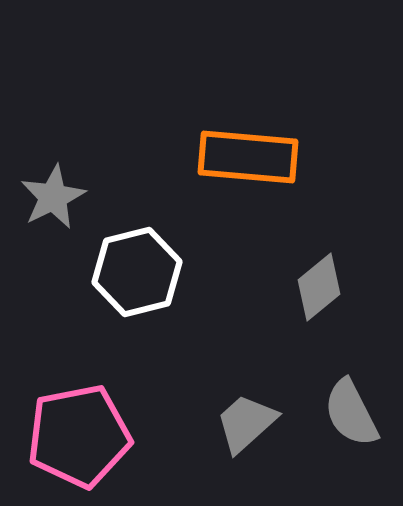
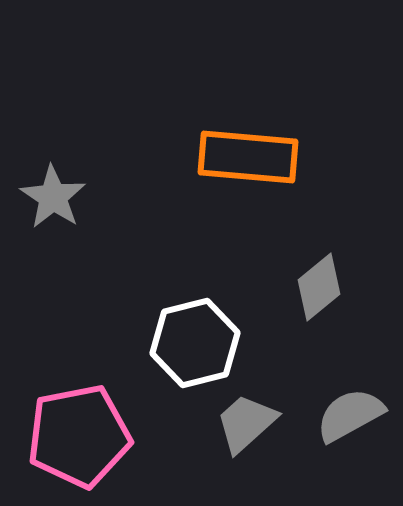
gray star: rotated 12 degrees counterclockwise
white hexagon: moved 58 px right, 71 px down
gray semicircle: moved 1 px left, 2 px down; rotated 88 degrees clockwise
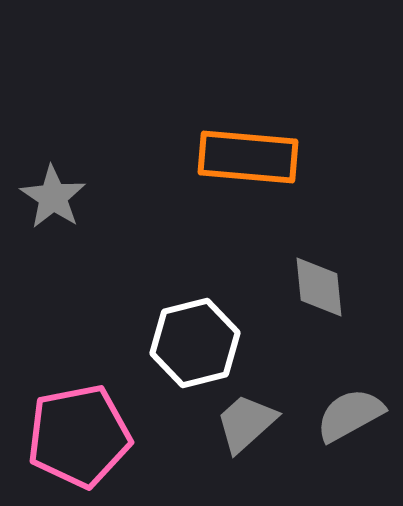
gray diamond: rotated 56 degrees counterclockwise
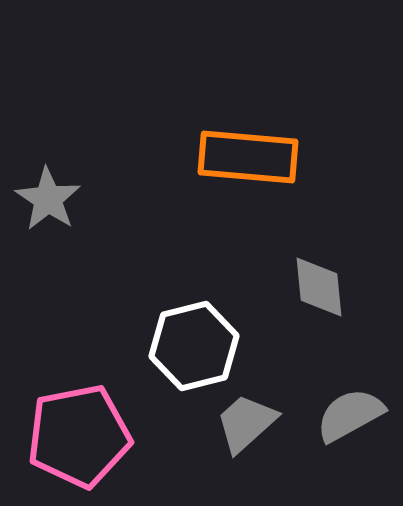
gray star: moved 5 px left, 2 px down
white hexagon: moved 1 px left, 3 px down
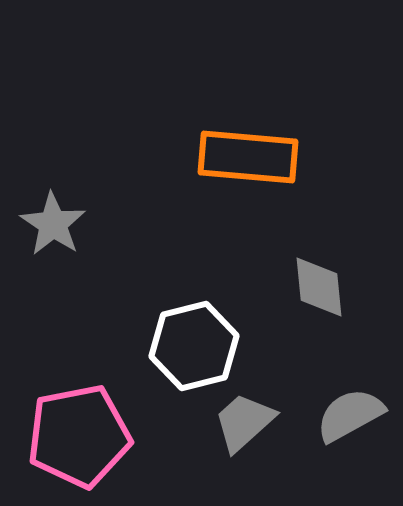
gray star: moved 5 px right, 25 px down
gray trapezoid: moved 2 px left, 1 px up
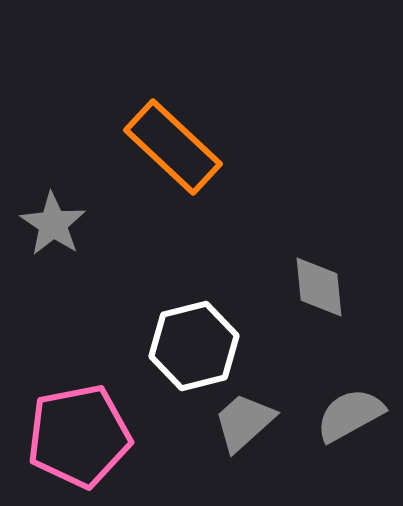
orange rectangle: moved 75 px left, 10 px up; rotated 38 degrees clockwise
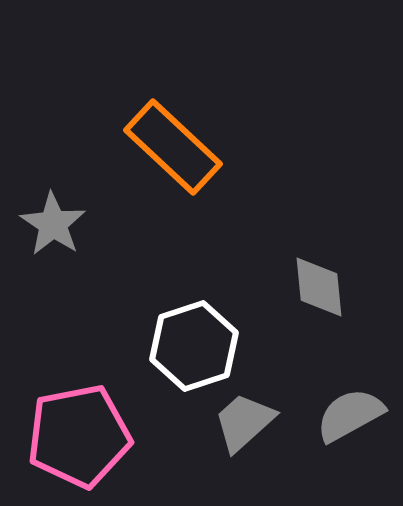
white hexagon: rotated 4 degrees counterclockwise
